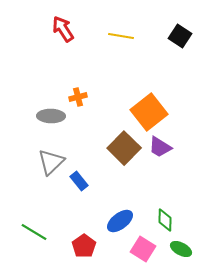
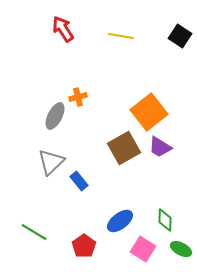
gray ellipse: moved 4 px right; rotated 64 degrees counterclockwise
brown square: rotated 16 degrees clockwise
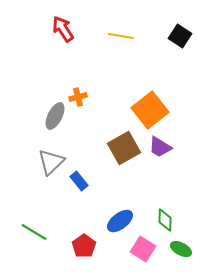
orange square: moved 1 px right, 2 px up
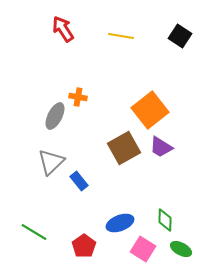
orange cross: rotated 24 degrees clockwise
purple trapezoid: moved 1 px right
blue ellipse: moved 2 px down; rotated 16 degrees clockwise
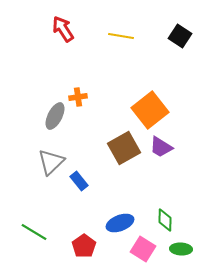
orange cross: rotated 18 degrees counterclockwise
green ellipse: rotated 25 degrees counterclockwise
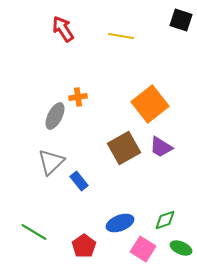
black square: moved 1 px right, 16 px up; rotated 15 degrees counterclockwise
orange square: moved 6 px up
green diamond: rotated 70 degrees clockwise
green ellipse: moved 1 px up; rotated 20 degrees clockwise
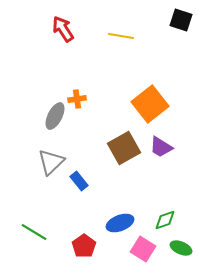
orange cross: moved 1 px left, 2 px down
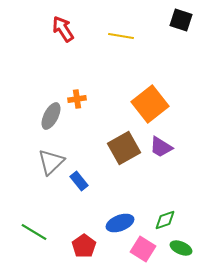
gray ellipse: moved 4 px left
